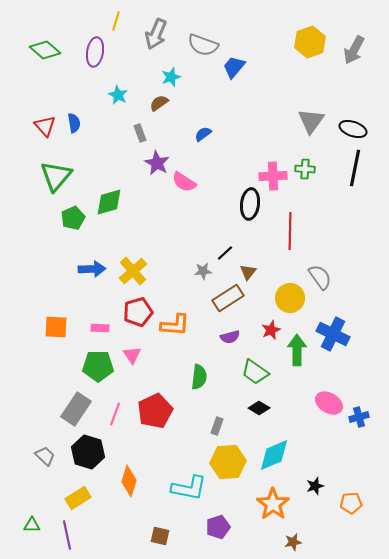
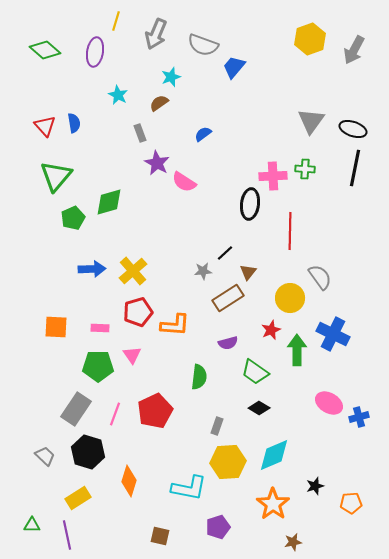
yellow hexagon at (310, 42): moved 3 px up
purple semicircle at (230, 337): moved 2 px left, 6 px down
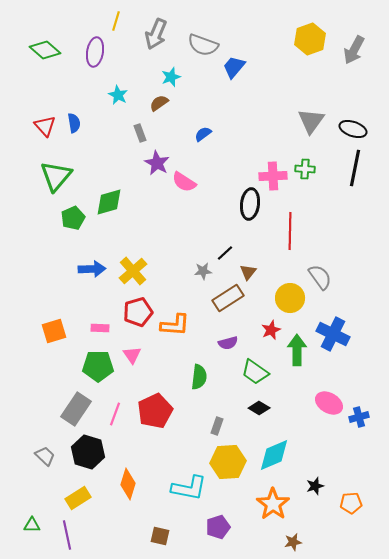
orange square at (56, 327): moved 2 px left, 4 px down; rotated 20 degrees counterclockwise
orange diamond at (129, 481): moved 1 px left, 3 px down
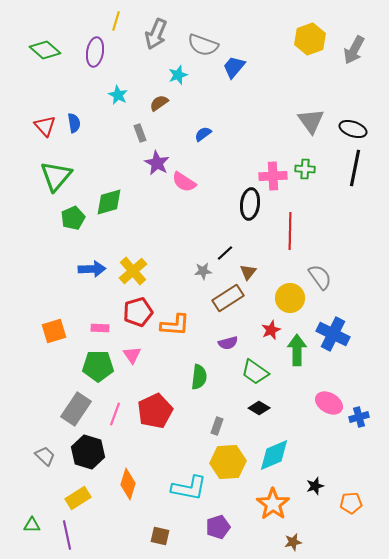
cyan star at (171, 77): moved 7 px right, 2 px up
gray triangle at (311, 121): rotated 12 degrees counterclockwise
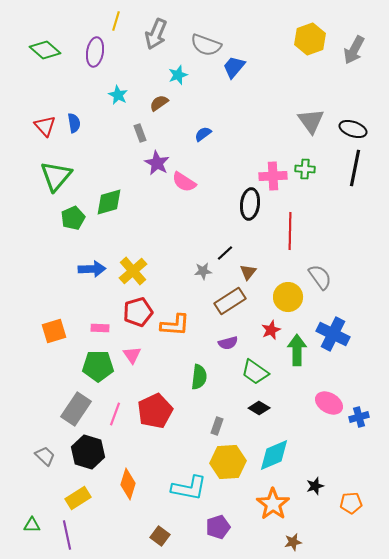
gray semicircle at (203, 45): moved 3 px right
brown rectangle at (228, 298): moved 2 px right, 3 px down
yellow circle at (290, 298): moved 2 px left, 1 px up
brown square at (160, 536): rotated 24 degrees clockwise
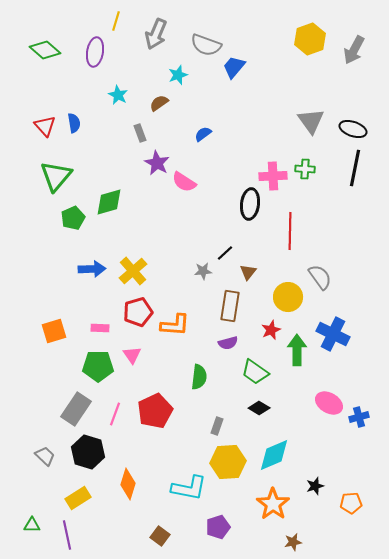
brown rectangle at (230, 301): moved 5 px down; rotated 48 degrees counterclockwise
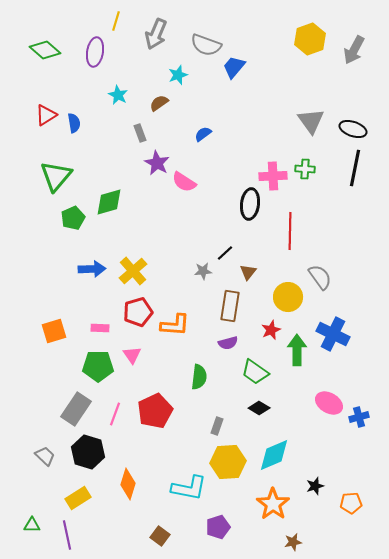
red triangle at (45, 126): moved 1 px right, 11 px up; rotated 40 degrees clockwise
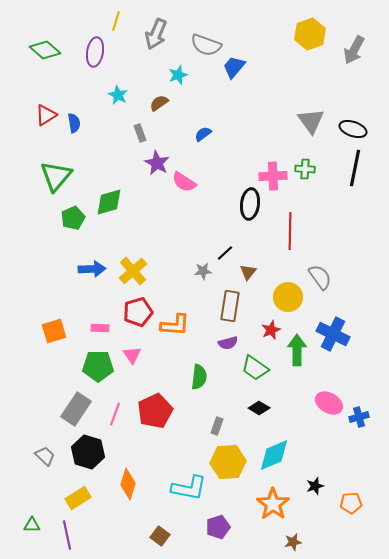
yellow hexagon at (310, 39): moved 5 px up
green trapezoid at (255, 372): moved 4 px up
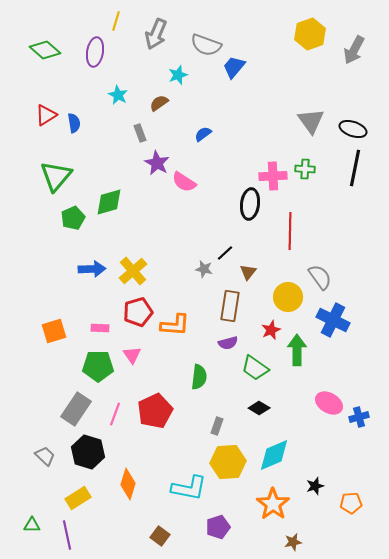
gray star at (203, 271): moved 1 px right, 2 px up; rotated 18 degrees clockwise
blue cross at (333, 334): moved 14 px up
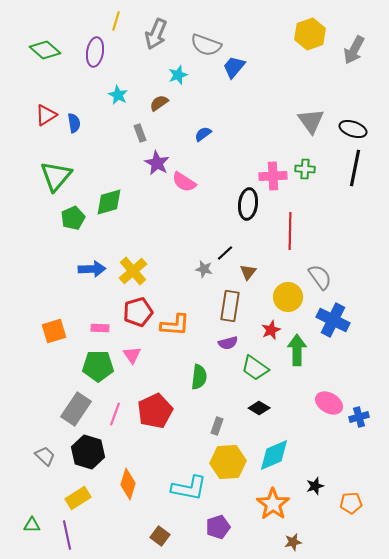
black ellipse at (250, 204): moved 2 px left
